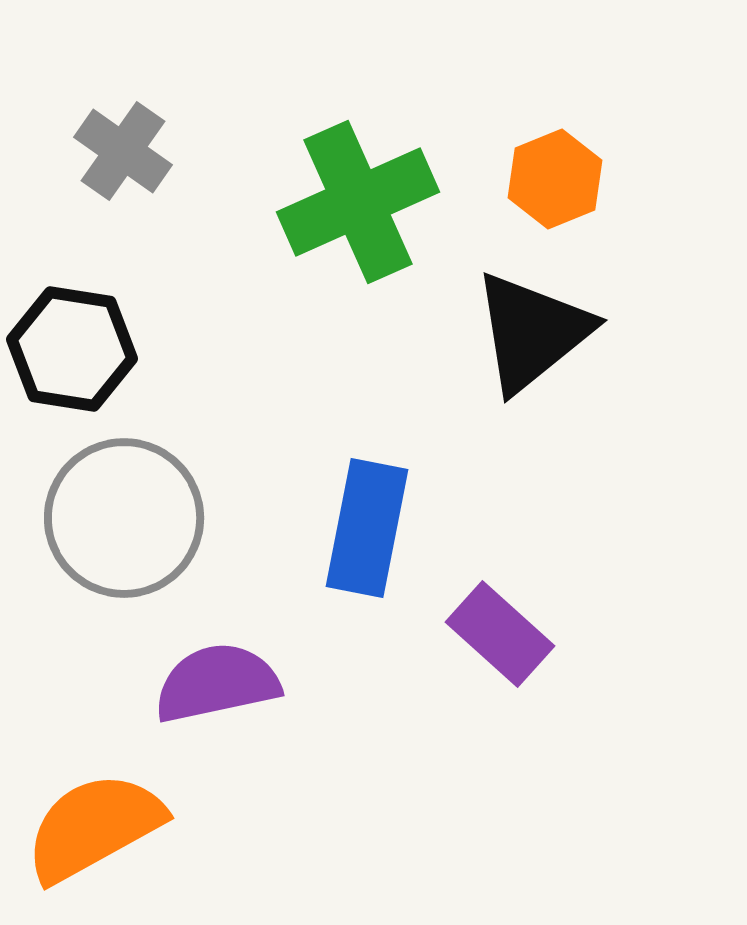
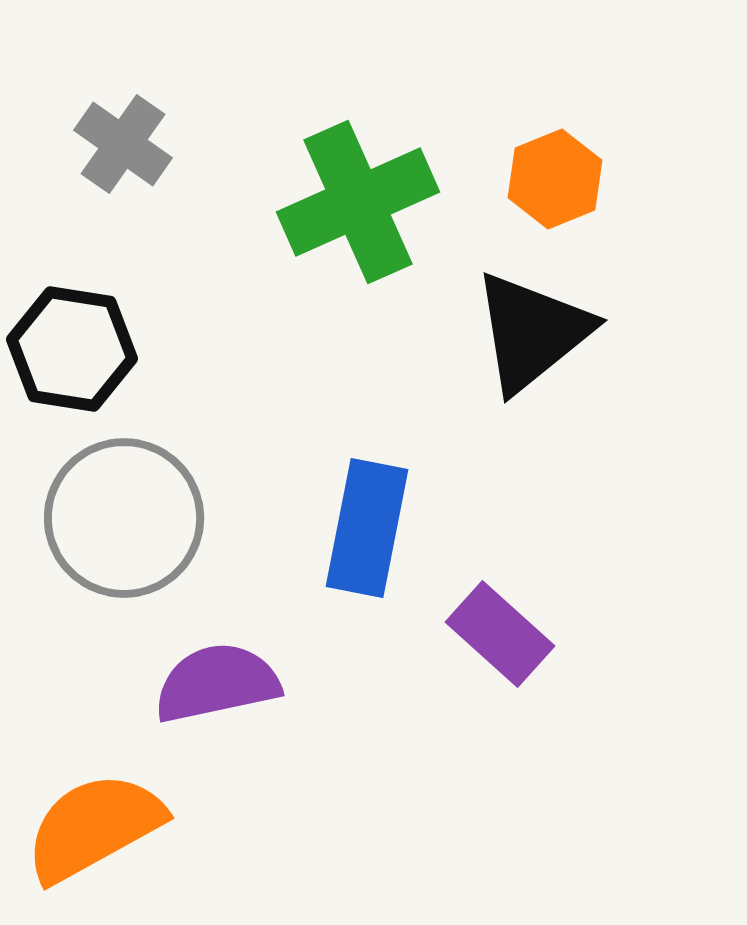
gray cross: moved 7 px up
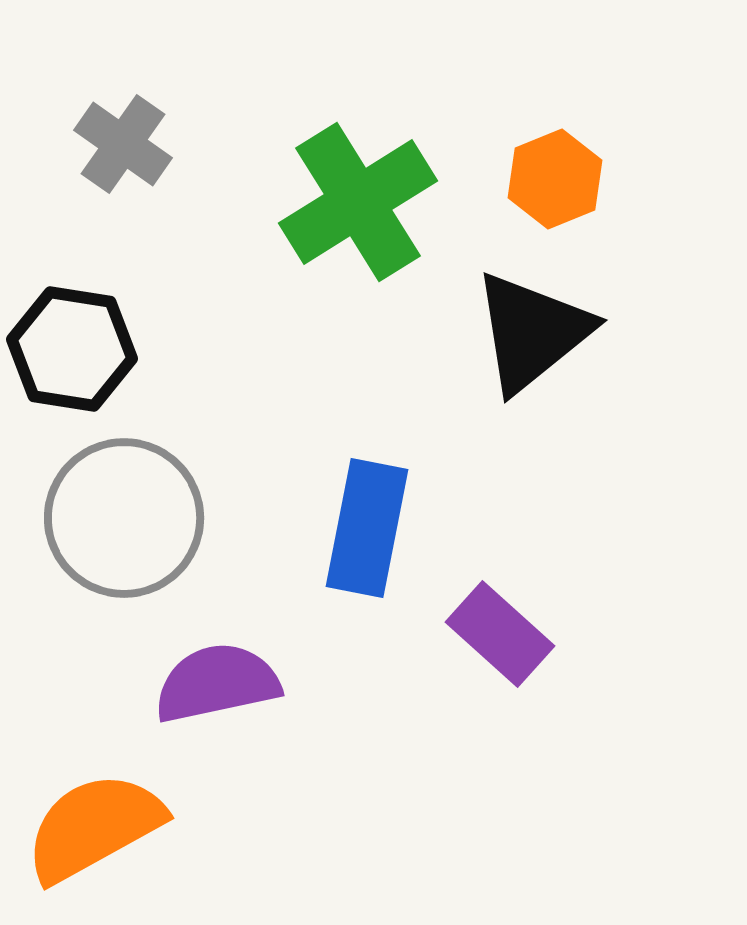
green cross: rotated 8 degrees counterclockwise
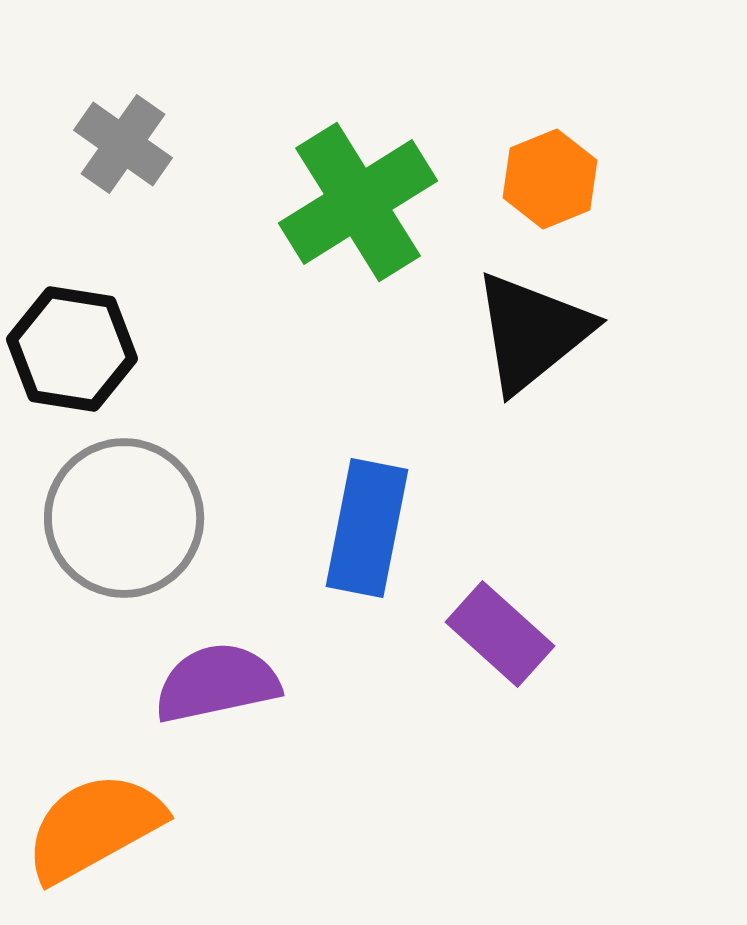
orange hexagon: moved 5 px left
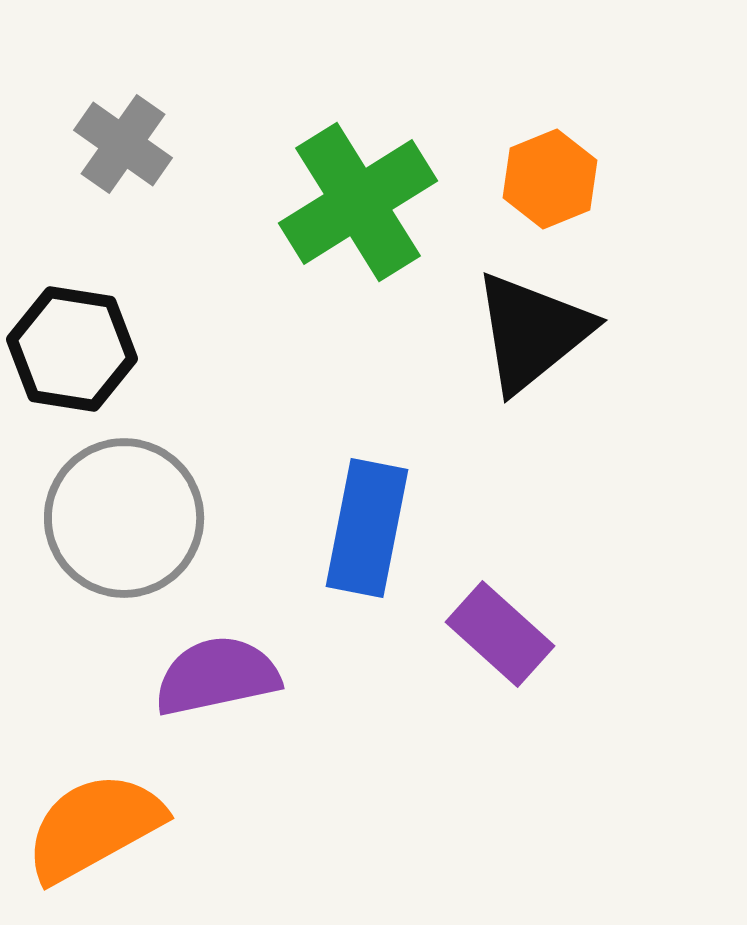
purple semicircle: moved 7 px up
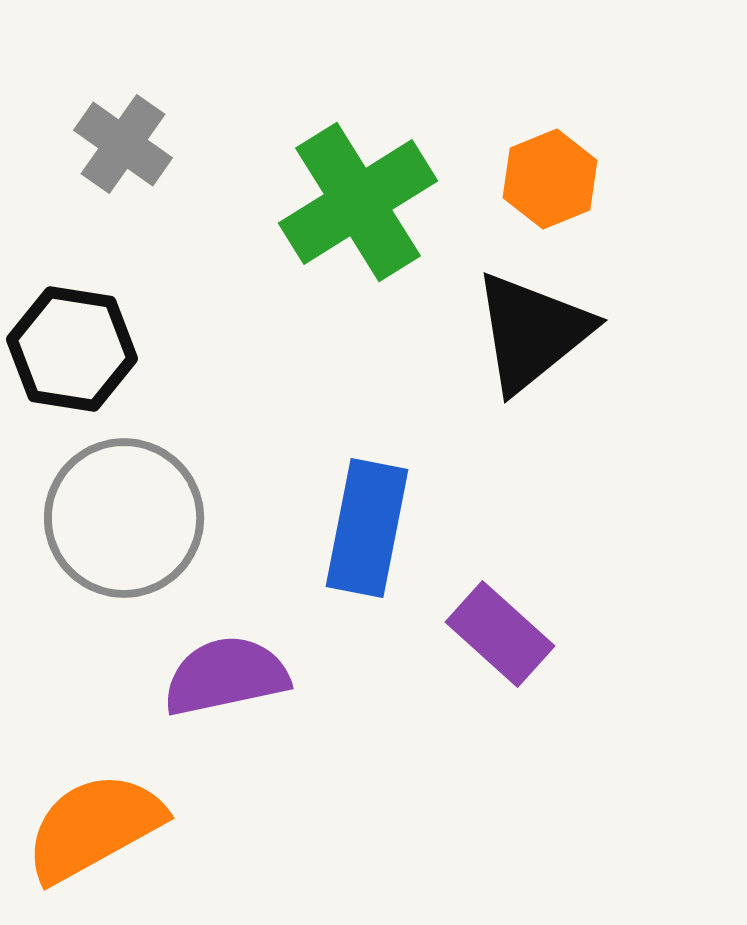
purple semicircle: moved 9 px right
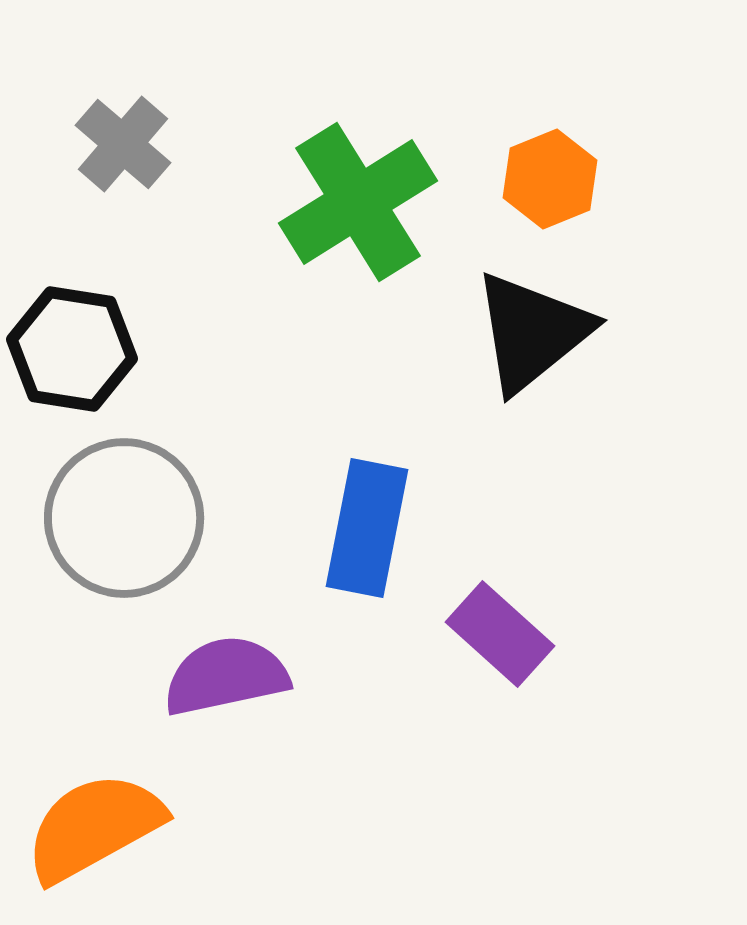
gray cross: rotated 6 degrees clockwise
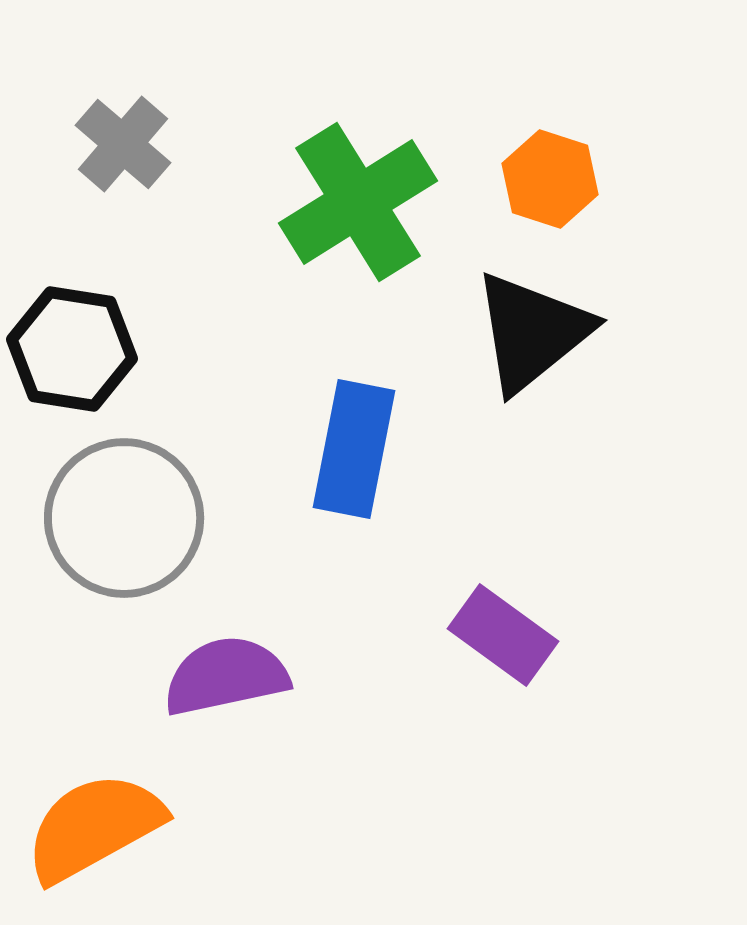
orange hexagon: rotated 20 degrees counterclockwise
blue rectangle: moved 13 px left, 79 px up
purple rectangle: moved 3 px right, 1 px down; rotated 6 degrees counterclockwise
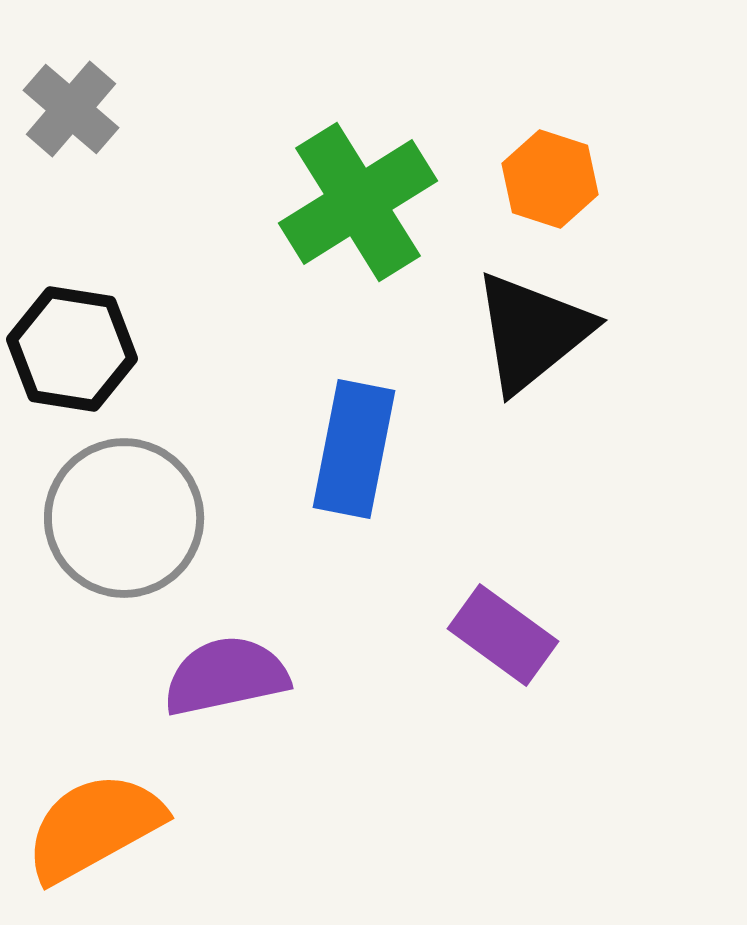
gray cross: moved 52 px left, 35 px up
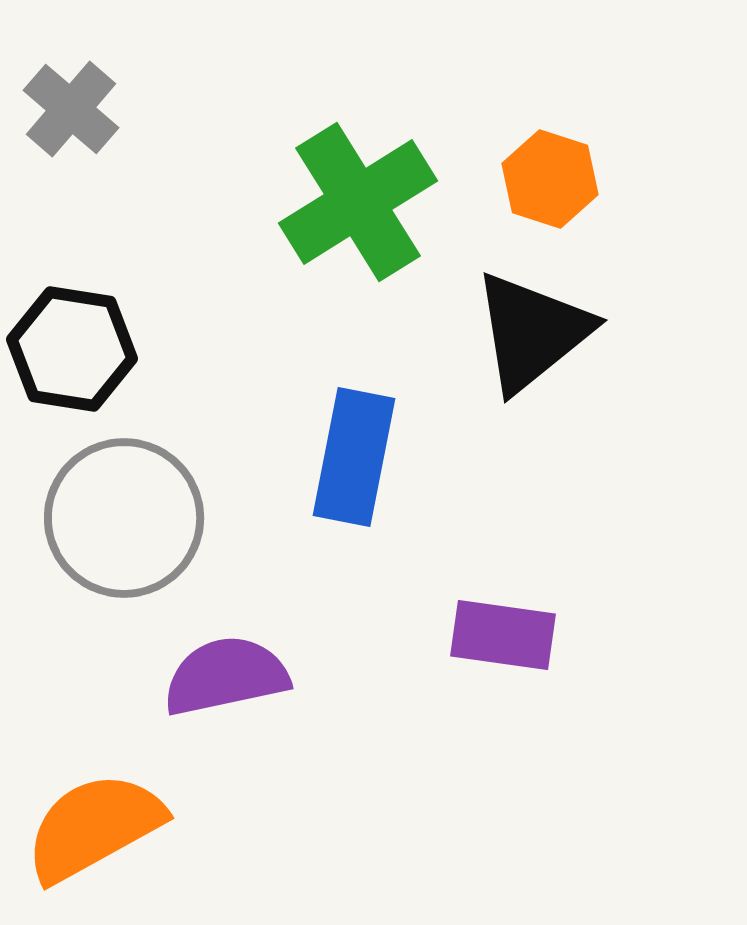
blue rectangle: moved 8 px down
purple rectangle: rotated 28 degrees counterclockwise
